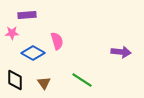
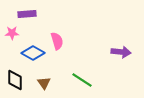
purple rectangle: moved 1 px up
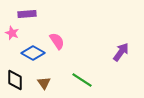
pink star: rotated 24 degrees clockwise
pink semicircle: rotated 18 degrees counterclockwise
purple arrow: rotated 60 degrees counterclockwise
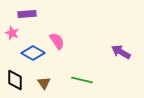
purple arrow: rotated 96 degrees counterclockwise
green line: rotated 20 degrees counterclockwise
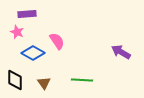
pink star: moved 5 px right, 1 px up
green line: rotated 10 degrees counterclockwise
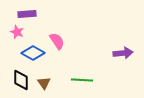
purple arrow: moved 2 px right, 1 px down; rotated 144 degrees clockwise
black diamond: moved 6 px right
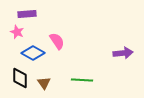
black diamond: moved 1 px left, 2 px up
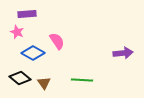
black diamond: rotated 50 degrees counterclockwise
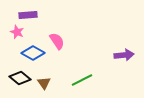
purple rectangle: moved 1 px right, 1 px down
purple arrow: moved 1 px right, 2 px down
green line: rotated 30 degrees counterclockwise
